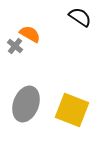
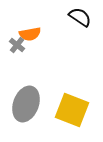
orange semicircle: rotated 140 degrees clockwise
gray cross: moved 2 px right, 1 px up
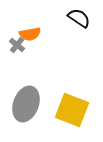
black semicircle: moved 1 px left, 1 px down
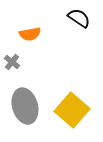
gray cross: moved 5 px left, 17 px down
gray ellipse: moved 1 px left, 2 px down; rotated 36 degrees counterclockwise
yellow square: rotated 20 degrees clockwise
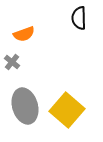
black semicircle: rotated 125 degrees counterclockwise
orange semicircle: moved 6 px left; rotated 10 degrees counterclockwise
yellow square: moved 5 px left
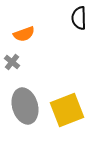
yellow square: rotated 28 degrees clockwise
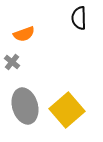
yellow square: rotated 20 degrees counterclockwise
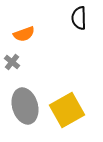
yellow square: rotated 12 degrees clockwise
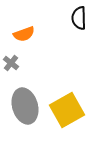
gray cross: moved 1 px left, 1 px down
